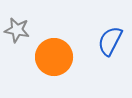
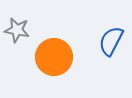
blue semicircle: moved 1 px right
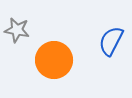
orange circle: moved 3 px down
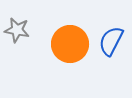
orange circle: moved 16 px right, 16 px up
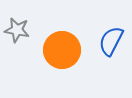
orange circle: moved 8 px left, 6 px down
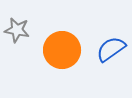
blue semicircle: moved 8 px down; rotated 28 degrees clockwise
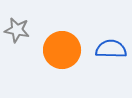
blue semicircle: rotated 36 degrees clockwise
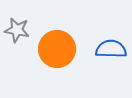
orange circle: moved 5 px left, 1 px up
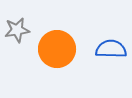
gray star: rotated 20 degrees counterclockwise
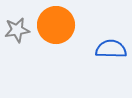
orange circle: moved 1 px left, 24 px up
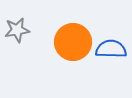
orange circle: moved 17 px right, 17 px down
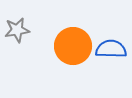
orange circle: moved 4 px down
